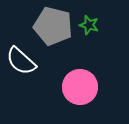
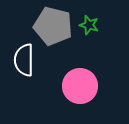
white semicircle: moved 3 px right, 1 px up; rotated 48 degrees clockwise
pink circle: moved 1 px up
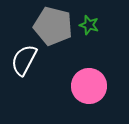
white semicircle: rotated 28 degrees clockwise
pink circle: moved 9 px right
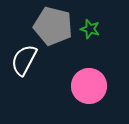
green star: moved 1 px right, 4 px down
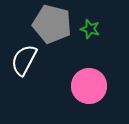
gray pentagon: moved 1 px left, 2 px up
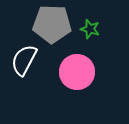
gray pentagon: rotated 12 degrees counterclockwise
pink circle: moved 12 px left, 14 px up
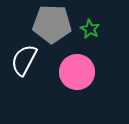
green star: rotated 12 degrees clockwise
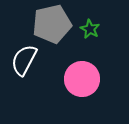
gray pentagon: rotated 15 degrees counterclockwise
pink circle: moved 5 px right, 7 px down
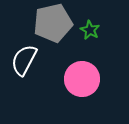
gray pentagon: moved 1 px right, 1 px up
green star: moved 1 px down
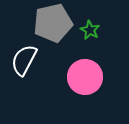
pink circle: moved 3 px right, 2 px up
